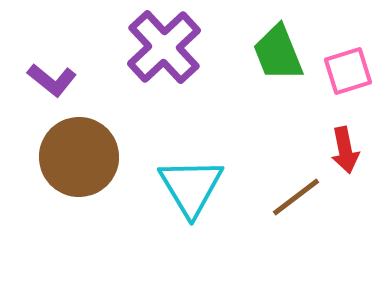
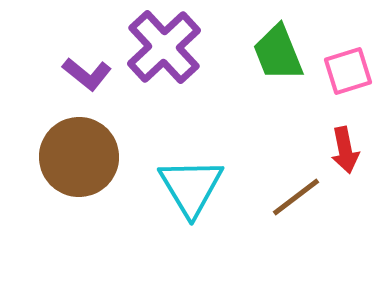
purple L-shape: moved 35 px right, 6 px up
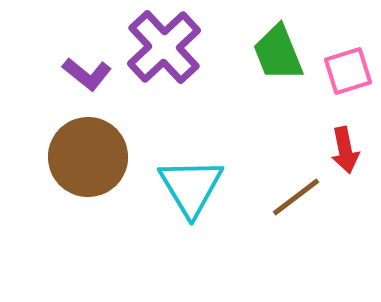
brown circle: moved 9 px right
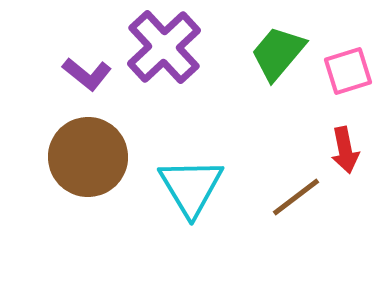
green trapezoid: rotated 62 degrees clockwise
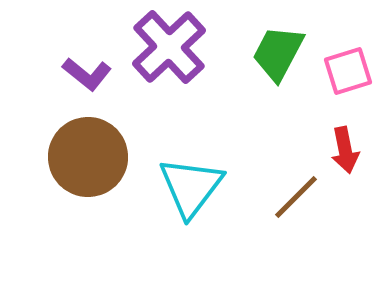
purple cross: moved 5 px right
green trapezoid: rotated 12 degrees counterclockwise
cyan triangle: rotated 8 degrees clockwise
brown line: rotated 8 degrees counterclockwise
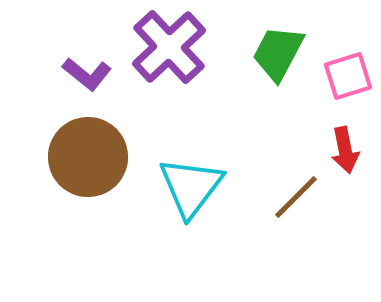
pink square: moved 5 px down
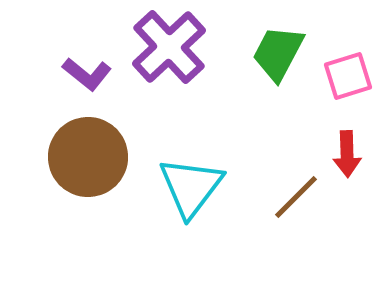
red arrow: moved 2 px right, 4 px down; rotated 9 degrees clockwise
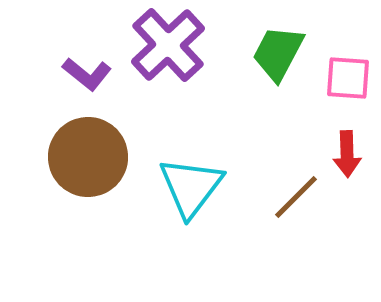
purple cross: moved 1 px left, 2 px up
pink square: moved 2 px down; rotated 21 degrees clockwise
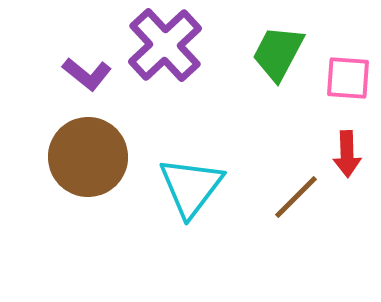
purple cross: moved 3 px left
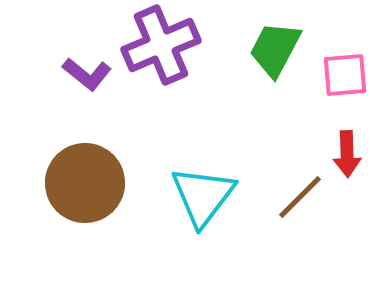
purple cross: moved 4 px left; rotated 20 degrees clockwise
green trapezoid: moved 3 px left, 4 px up
pink square: moved 3 px left, 3 px up; rotated 9 degrees counterclockwise
brown circle: moved 3 px left, 26 px down
cyan triangle: moved 12 px right, 9 px down
brown line: moved 4 px right
